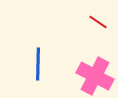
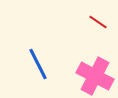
blue line: rotated 28 degrees counterclockwise
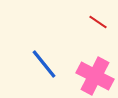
blue line: moved 6 px right; rotated 12 degrees counterclockwise
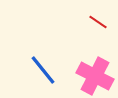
blue line: moved 1 px left, 6 px down
